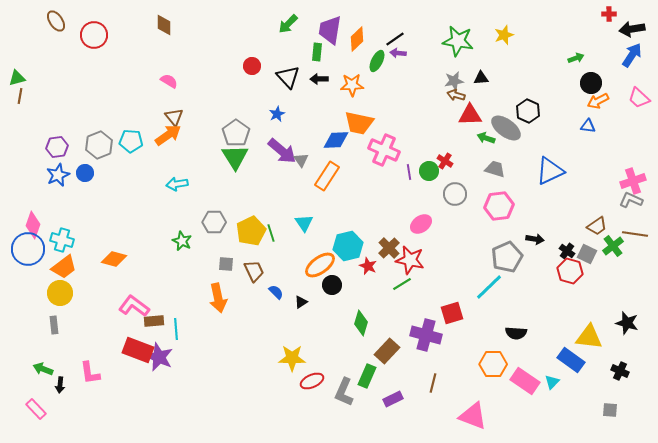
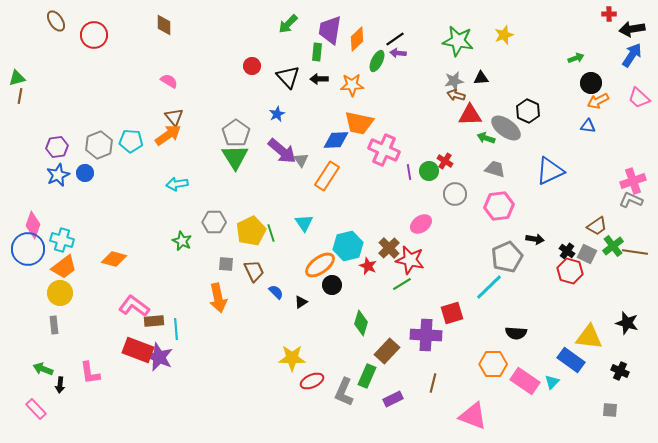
brown line at (635, 234): moved 18 px down
purple cross at (426, 335): rotated 12 degrees counterclockwise
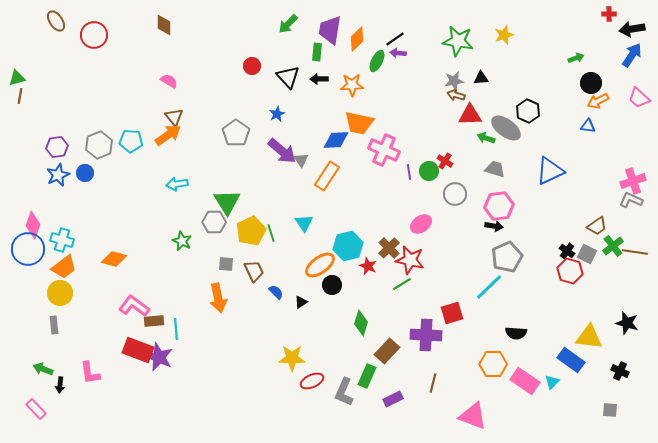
green triangle at (235, 157): moved 8 px left, 45 px down
black arrow at (535, 239): moved 41 px left, 13 px up
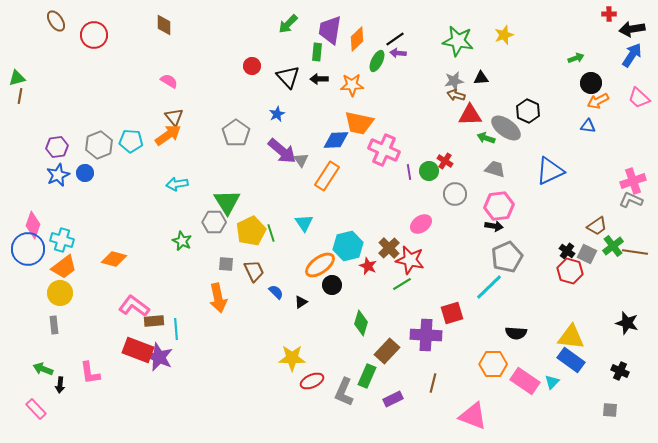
yellow triangle at (589, 337): moved 18 px left
